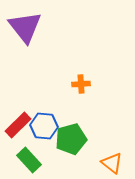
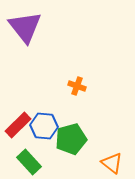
orange cross: moved 4 px left, 2 px down; rotated 24 degrees clockwise
green rectangle: moved 2 px down
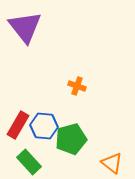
red rectangle: rotated 16 degrees counterclockwise
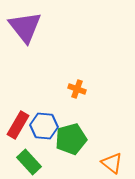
orange cross: moved 3 px down
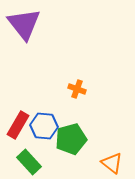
purple triangle: moved 1 px left, 3 px up
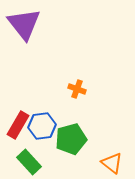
blue hexagon: moved 2 px left; rotated 12 degrees counterclockwise
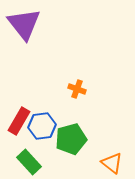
red rectangle: moved 1 px right, 4 px up
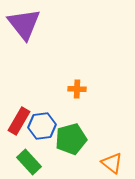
orange cross: rotated 18 degrees counterclockwise
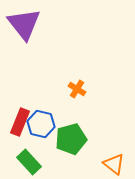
orange cross: rotated 30 degrees clockwise
red rectangle: moved 1 px right, 1 px down; rotated 8 degrees counterclockwise
blue hexagon: moved 1 px left, 2 px up; rotated 20 degrees clockwise
orange triangle: moved 2 px right, 1 px down
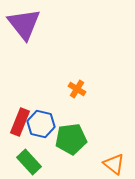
green pentagon: rotated 8 degrees clockwise
